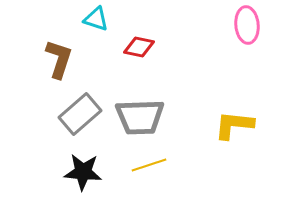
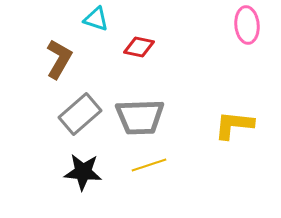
brown L-shape: rotated 12 degrees clockwise
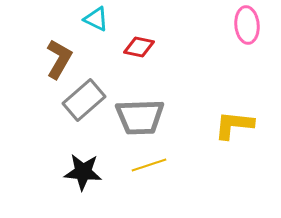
cyan triangle: rotated 8 degrees clockwise
gray rectangle: moved 4 px right, 14 px up
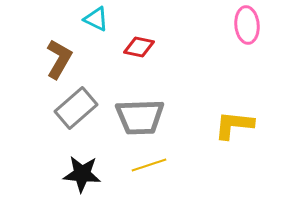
gray rectangle: moved 8 px left, 8 px down
black star: moved 1 px left, 2 px down
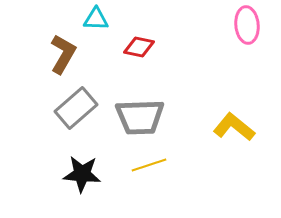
cyan triangle: rotated 24 degrees counterclockwise
brown L-shape: moved 4 px right, 5 px up
yellow L-shape: moved 2 px down; rotated 33 degrees clockwise
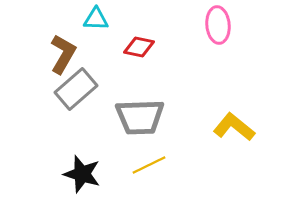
pink ellipse: moved 29 px left
gray rectangle: moved 19 px up
yellow line: rotated 8 degrees counterclockwise
black star: rotated 12 degrees clockwise
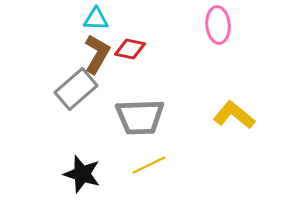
red diamond: moved 9 px left, 2 px down
brown L-shape: moved 34 px right
yellow L-shape: moved 12 px up
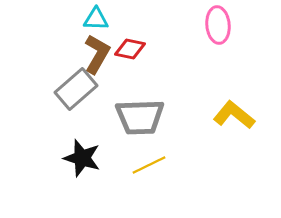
black star: moved 16 px up
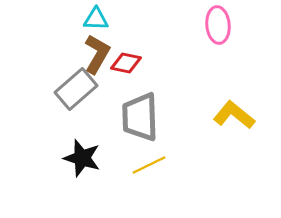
red diamond: moved 4 px left, 14 px down
gray trapezoid: rotated 90 degrees clockwise
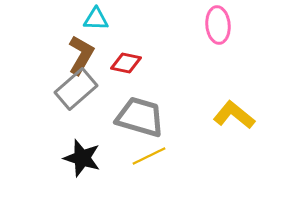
brown L-shape: moved 16 px left, 1 px down
gray trapezoid: rotated 108 degrees clockwise
yellow line: moved 9 px up
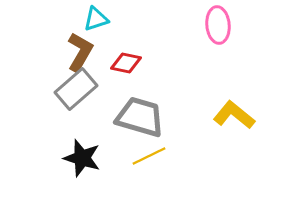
cyan triangle: rotated 20 degrees counterclockwise
brown L-shape: moved 1 px left, 3 px up
